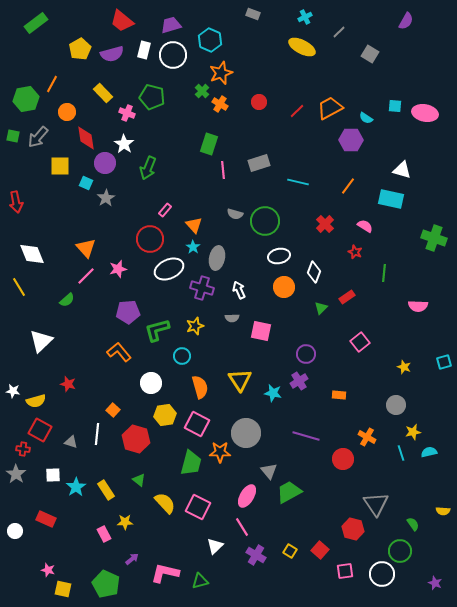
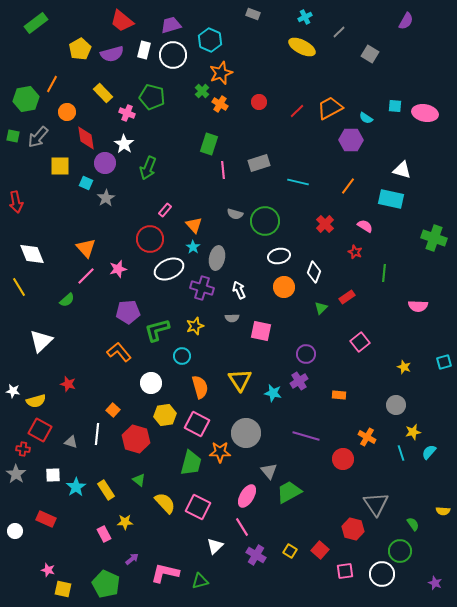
cyan semicircle at (429, 452): rotated 35 degrees counterclockwise
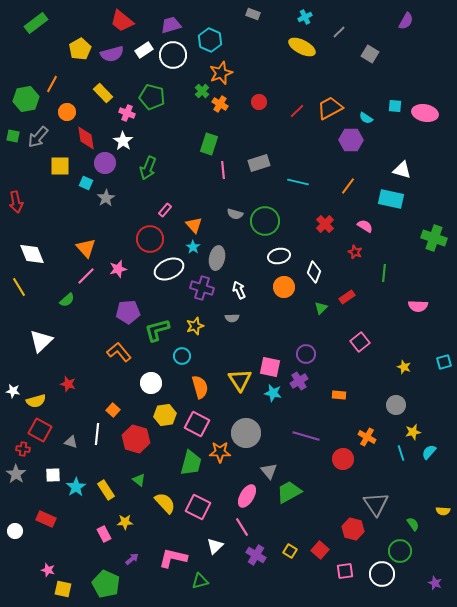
white rectangle at (144, 50): rotated 42 degrees clockwise
white star at (124, 144): moved 1 px left, 3 px up
pink square at (261, 331): moved 9 px right, 36 px down
pink L-shape at (165, 573): moved 8 px right, 15 px up
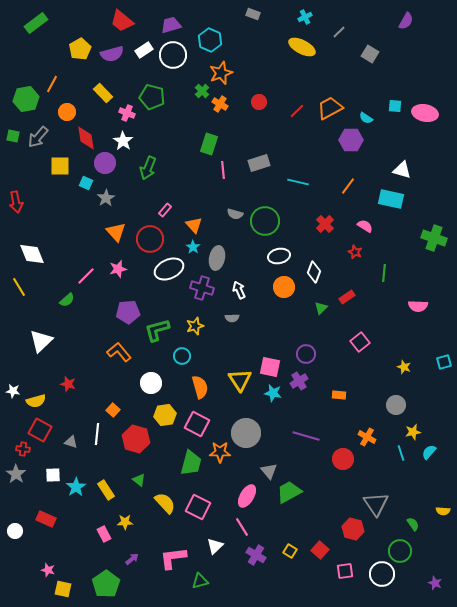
orange triangle at (86, 248): moved 30 px right, 16 px up
pink L-shape at (173, 558): rotated 20 degrees counterclockwise
green pentagon at (106, 584): rotated 12 degrees clockwise
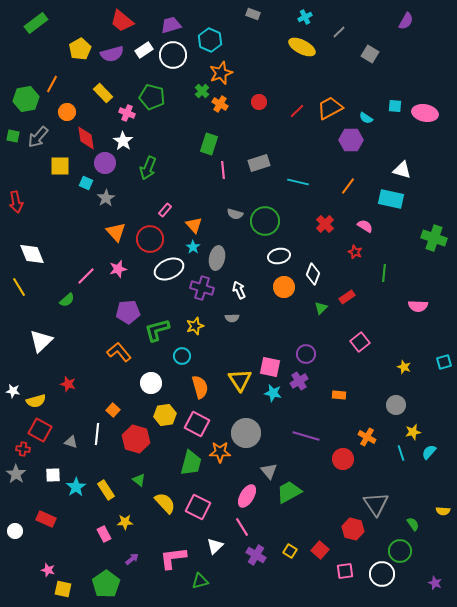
white diamond at (314, 272): moved 1 px left, 2 px down
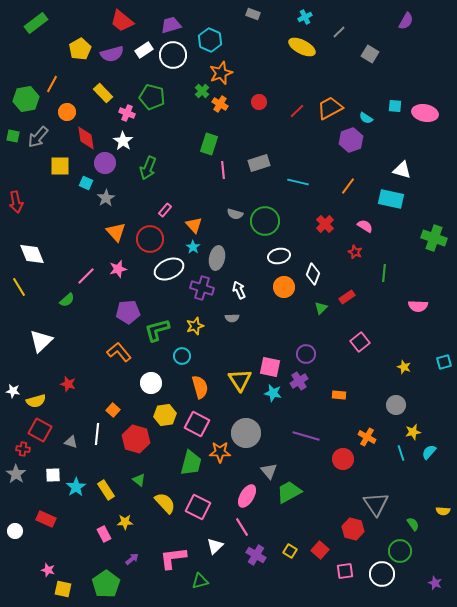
purple hexagon at (351, 140): rotated 20 degrees counterclockwise
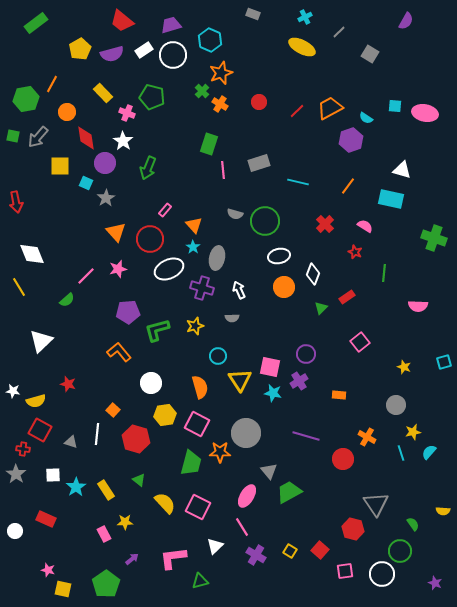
cyan circle at (182, 356): moved 36 px right
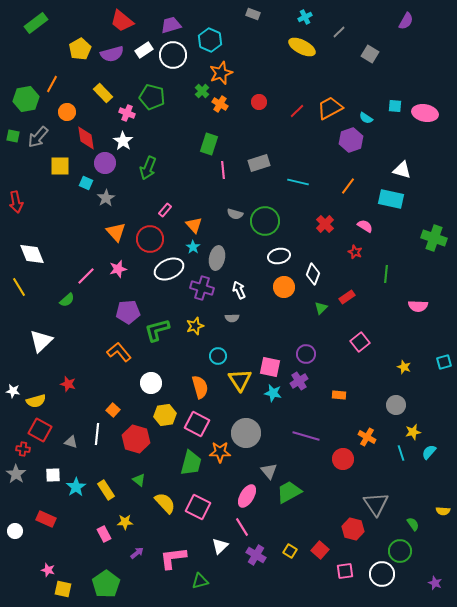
green line at (384, 273): moved 2 px right, 1 px down
white triangle at (215, 546): moved 5 px right
purple arrow at (132, 559): moved 5 px right, 6 px up
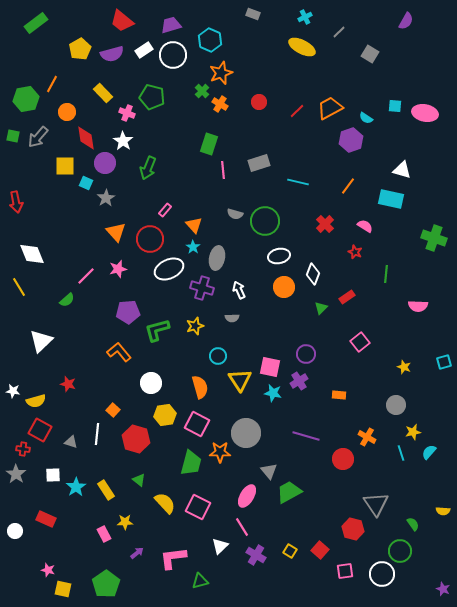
yellow square at (60, 166): moved 5 px right
purple star at (435, 583): moved 8 px right, 6 px down
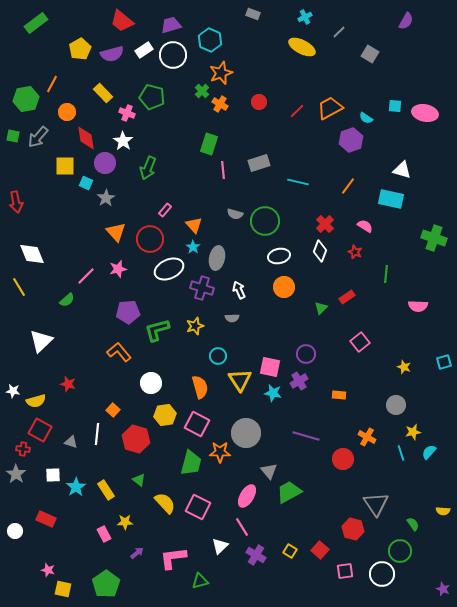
white diamond at (313, 274): moved 7 px right, 23 px up
